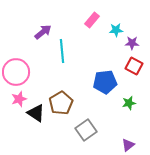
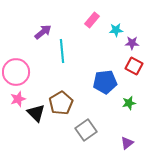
pink star: moved 1 px left
black triangle: rotated 12 degrees clockwise
purple triangle: moved 1 px left, 2 px up
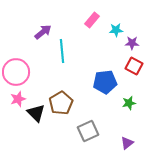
gray square: moved 2 px right, 1 px down; rotated 10 degrees clockwise
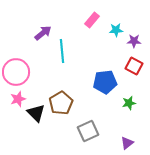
purple arrow: moved 1 px down
purple star: moved 2 px right, 2 px up
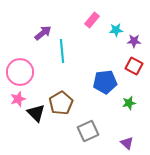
pink circle: moved 4 px right
purple triangle: rotated 40 degrees counterclockwise
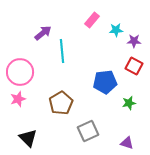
black triangle: moved 8 px left, 25 px down
purple triangle: rotated 24 degrees counterclockwise
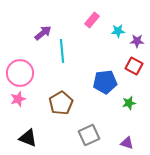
cyan star: moved 2 px right, 1 px down
purple star: moved 3 px right
pink circle: moved 1 px down
gray square: moved 1 px right, 4 px down
black triangle: rotated 24 degrees counterclockwise
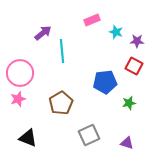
pink rectangle: rotated 28 degrees clockwise
cyan star: moved 2 px left, 1 px down; rotated 24 degrees clockwise
